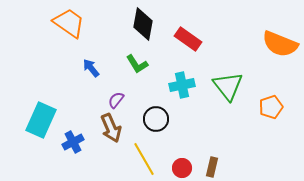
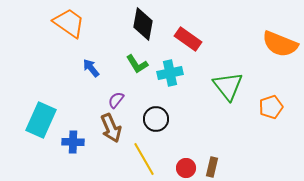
cyan cross: moved 12 px left, 12 px up
blue cross: rotated 30 degrees clockwise
red circle: moved 4 px right
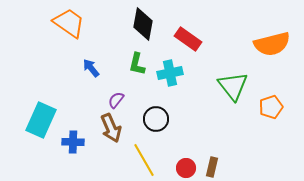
orange semicircle: moved 8 px left; rotated 36 degrees counterclockwise
green L-shape: rotated 45 degrees clockwise
green triangle: moved 5 px right
yellow line: moved 1 px down
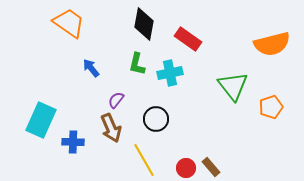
black diamond: moved 1 px right
brown rectangle: moved 1 px left; rotated 54 degrees counterclockwise
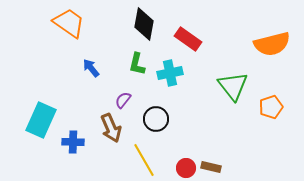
purple semicircle: moved 7 px right
brown rectangle: rotated 36 degrees counterclockwise
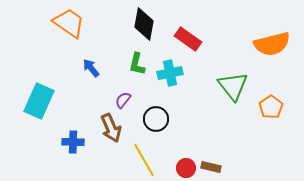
orange pentagon: rotated 15 degrees counterclockwise
cyan rectangle: moved 2 px left, 19 px up
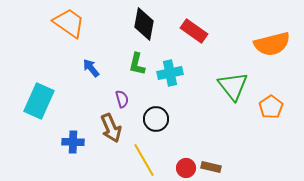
red rectangle: moved 6 px right, 8 px up
purple semicircle: moved 1 px left, 1 px up; rotated 126 degrees clockwise
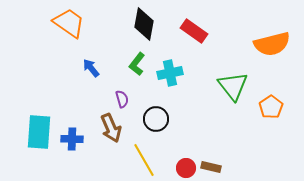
green L-shape: rotated 25 degrees clockwise
cyan rectangle: moved 31 px down; rotated 20 degrees counterclockwise
blue cross: moved 1 px left, 3 px up
